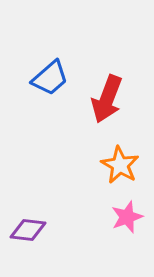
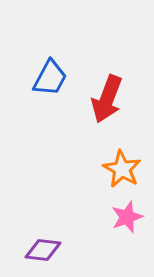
blue trapezoid: rotated 21 degrees counterclockwise
orange star: moved 2 px right, 4 px down
purple diamond: moved 15 px right, 20 px down
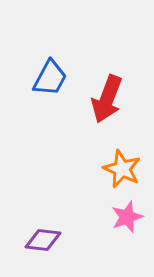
orange star: rotated 6 degrees counterclockwise
purple diamond: moved 10 px up
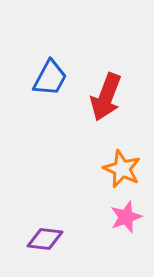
red arrow: moved 1 px left, 2 px up
pink star: moved 1 px left
purple diamond: moved 2 px right, 1 px up
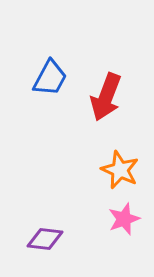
orange star: moved 2 px left, 1 px down
pink star: moved 2 px left, 2 px down
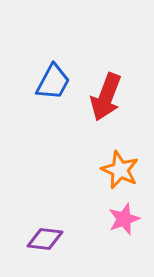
blue trapezoid: moved 3 px right, 4 px down
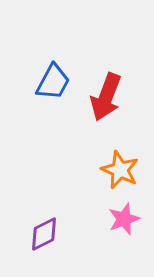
purple diamond: moved 1 px left, 5 px up; rotated 33 degrees counterclockwise
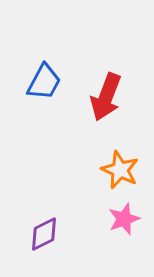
blue trapezoid: moved 9 px left
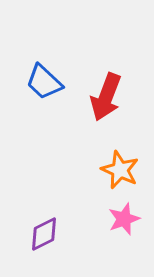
blue trapezoid: rotated 105 degrees clockwise
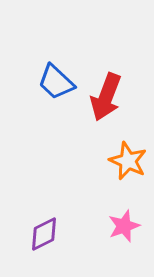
blue trapezoid: moved 12 px right
orange star: moved 8 px right, 9 px up
pink star: moved 7 px down
